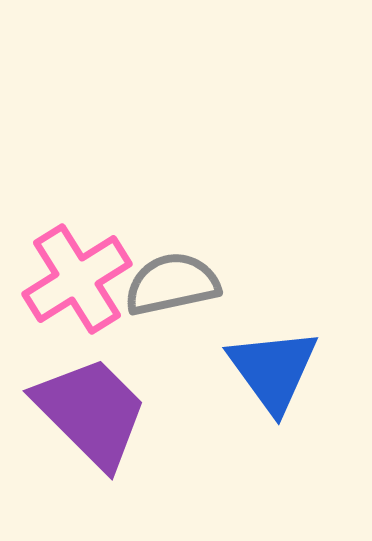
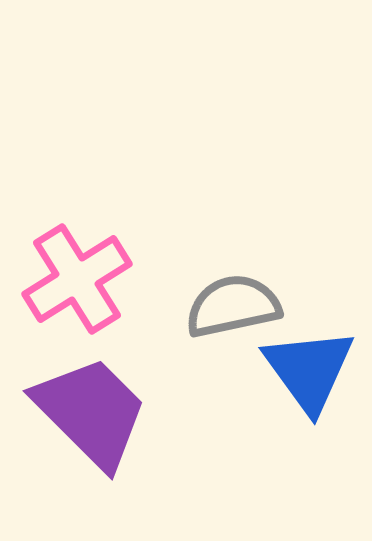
gray semicircle: moved 61 px right, 22 px down
blue triangle: moved 36 px right
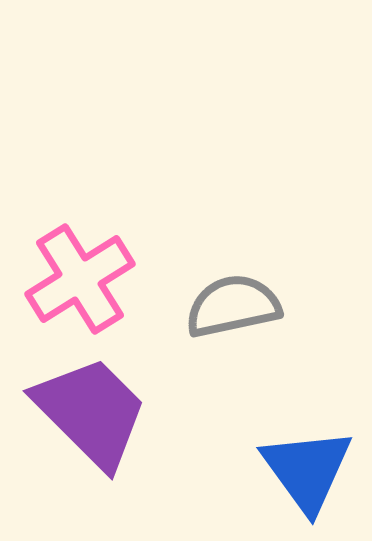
pink cross: moved 3 px right
blue triangle: moved 2 px left, 100 px down
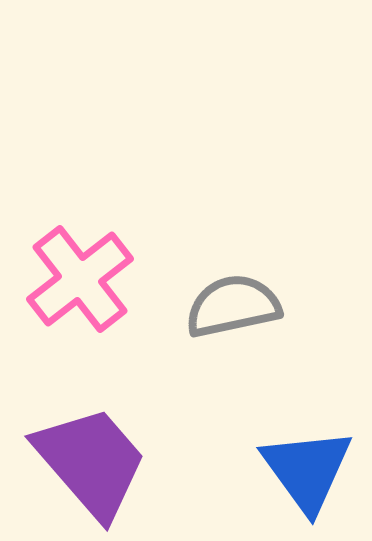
pink cross: rotated 6 degrees counterclockwise
purple trapezoid: moved 50 px down; rotated 4 degrees clockwise
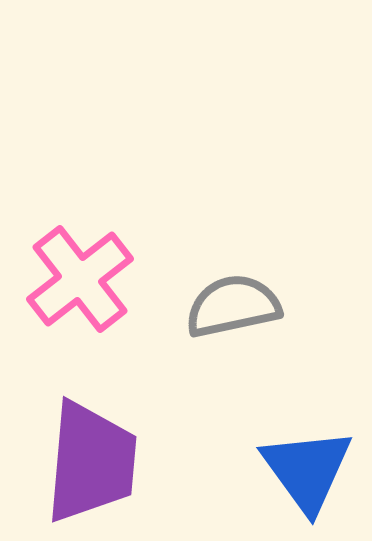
purple trapezoid: rotated 46 degrees clockwise
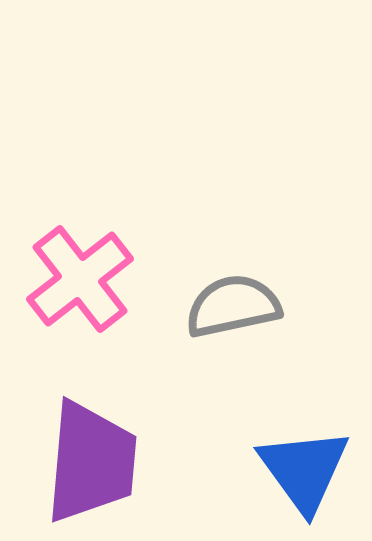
blue triangle: moved 3 px left
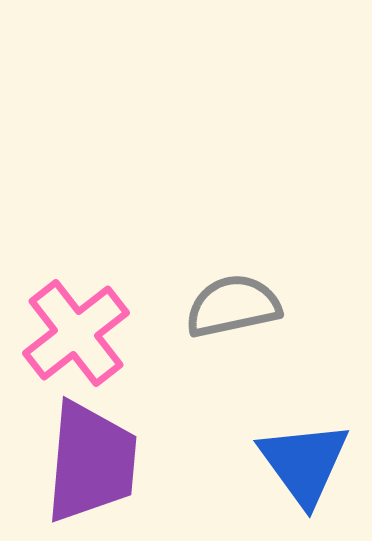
pink cross: moved 4 px left, 54 px down
blue triangle: moved 7 px up
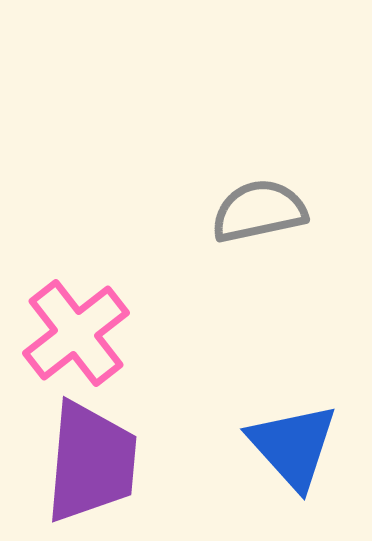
gray semicircle: moved 26 px right, 95 px up
blue triangle: moved 11 px left, 17 px up; rotated 6 degrees counterclockwise
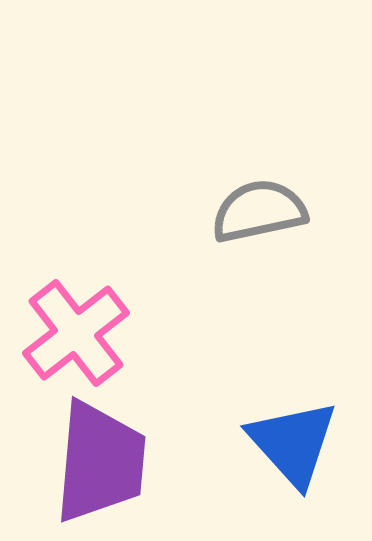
blue triangle: moved 3 px up
purple trapezoid: moved 9 px right
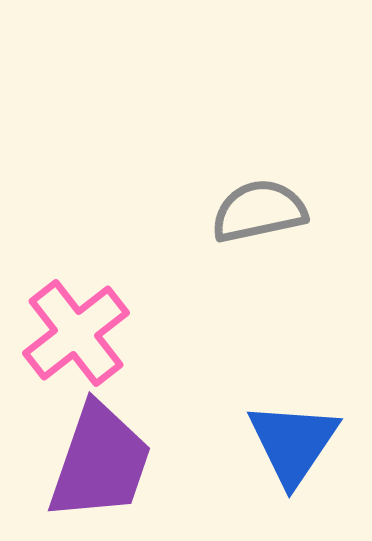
blue triangle: rotated 16 degrees clockwise
purple trapezoid: rotated 14 degrees clockwise
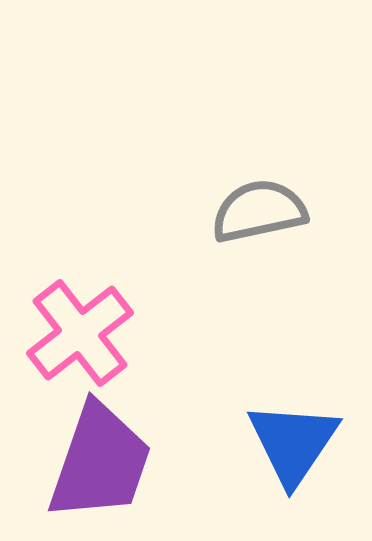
pink cross: moved 4 px right
